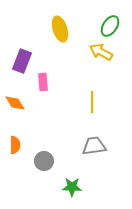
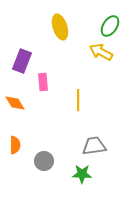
yellow ellipse: moved 2 px up
yellow line: moved 14 px left, 2 px up
green star: moved 10 px right, 13 px up
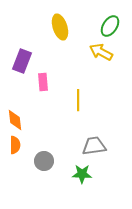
orange diamond: moved 17 px down; rotated 25 degrees clockwise
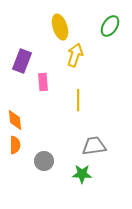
yellow arrow: moved 26 px left, 3 px down; rotated 80 degrees clockwise
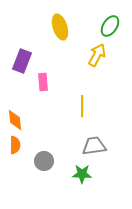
yellow arrow: moved 22 px right; rotated 10 degrees clockwise
yellow line: moved 4 px right, 6 px down
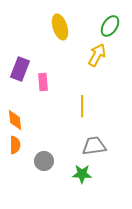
purple rectangle: moved 2 px left, 8 px down
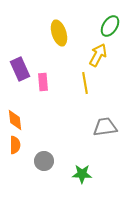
yellow ellipse: moved 1 px left, 6 px down
yellow arrow: moved 1 px right
purple rectangle: rotated 45 degrees counterclockwise
yellow line: moved 3 px right, 23 px up; rotated 10 degrees counterclockwise
gray trapezoid: moved 11 px right, 19 px up
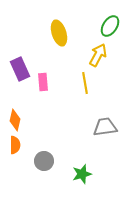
orange diamond: rotated 20 degrees clockwise
green star: rotated 18 degrees counterclockwise
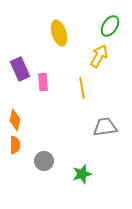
yellow arrow: moved 1 px right, 1 px down
yellow line: moved 3 px left, 5 px down
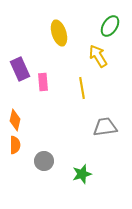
yellow arrow: moved 1 px left; rotated 60 degrees counterclockwise
